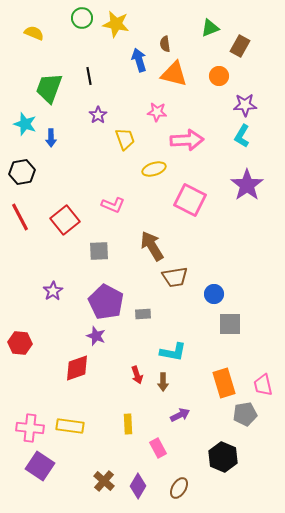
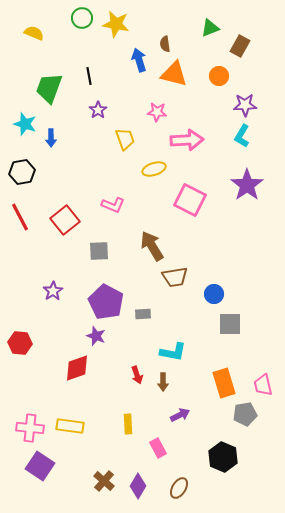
purple star at (98, 115): moved 5 px up
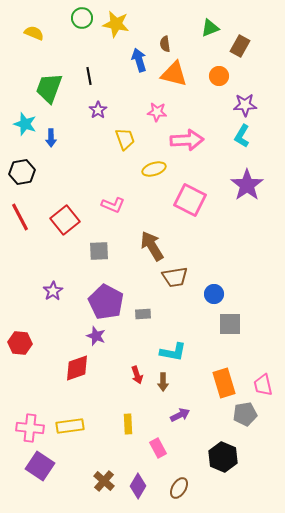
yellow rectangle at (70, 426): rotated 16 degrees counterclockwise
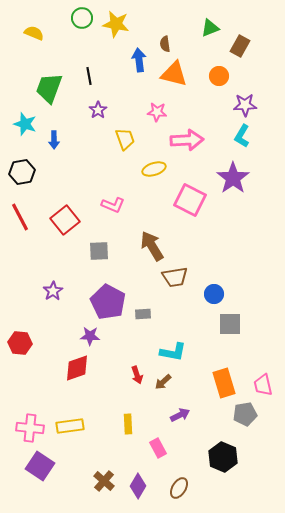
blue arrow at (139, 60): rotated 10 degrees clockwise
blue arrow at (51, 138): moved 3 px right, 2 px down
purple star at (247, 185): moved 14 px left, 7 px up
purple pentagon at (106, 302): moved 2 px right
purple star at (96, 336): moved 6 px left; rotated 18 degrees counterclockwise
brown arrow at (163, 382): rotated 48 degrees clockwise
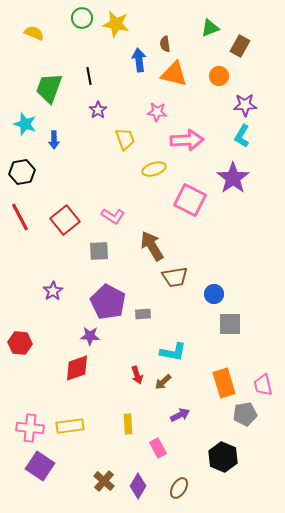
pink L-shape at (113, 205): moved 11 px down; rotated 10 degrees clockwise
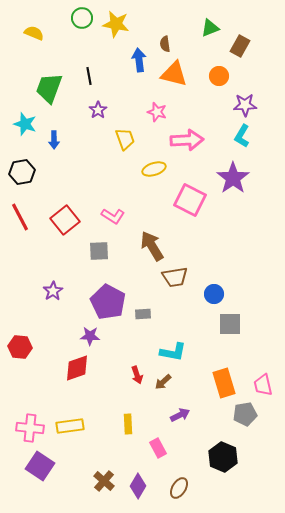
pink star at (157, 112): rotated 12 degrees clockwise
red hexagon at (20, 343): moved 4 px down
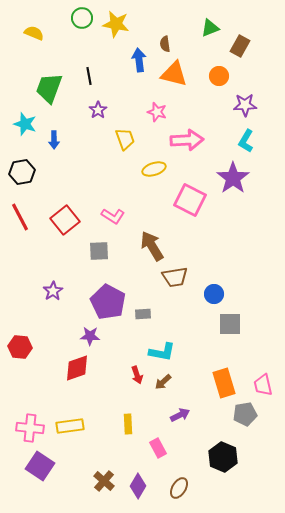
cyan L-shape at (242, 136): moved 4 px right, 5 px down
cyan L-shape at (173, 352): moved 11 px left
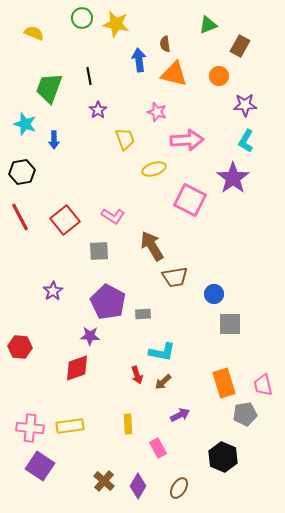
green triangle at (210, 28): moved 2 px left, 3 px up
